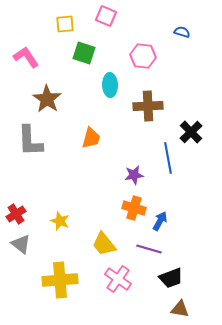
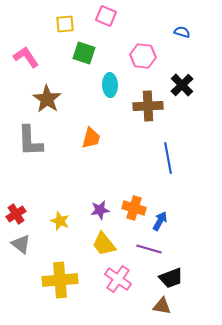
black cross: moved 9 px left, 47 px up
purple star: moved 34 px left, 35 px down
brown triangle: moved 18 px left, 3 px up
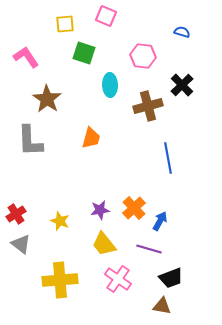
brown cross: rotated 12 degrees counterclockwise
orange cross: rotated 30 degrees clockwise
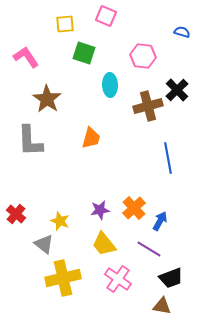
black cross: moved 5 px left, 5 px down
red cross: rotated 18 degrees counterclockwise
gray triangle: moved 23 px right
purple line: rotated 15 degrees clockwise
yellow cross: moved 3 px right, 2 px up; rotated 8 degrees counterclockwise
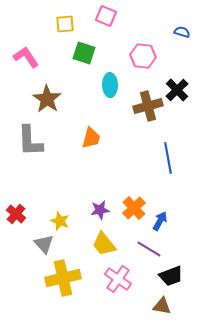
gray triangle: rotated 10 degrees clockwise
black trapezoid: moved 2 px up
